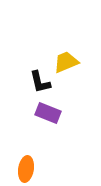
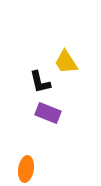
yellow trapezoid: rotated 100 degrees counterclockwise
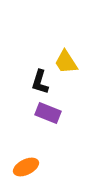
black L-shape: rotated 30 degrees clockwise
orange ellipse: moved 2 px up; rotated 55 degrees clockwise
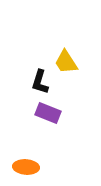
orange ellipse: rotated 30 degrees clockwise
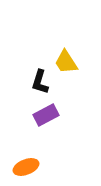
purple rectangle: moved 2 px left, 2 px down; rotated 50 degrees counterclockwise
orange ellipse: rotated 25 degrees counterclockwise
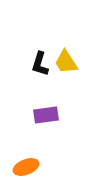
black L-shape: moved 18 px up
purple rectangle: rotated 20 degrees clockwise
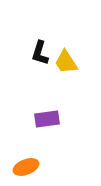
black L-shape: moved 11 px up
purple rectangle: moved 1 px right, 4 px down
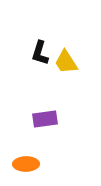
purple rectangle: moved 2 px left
orange ellipse: moved 3 px up; rotated 20 degrees clockwise
